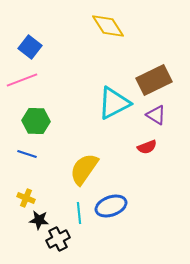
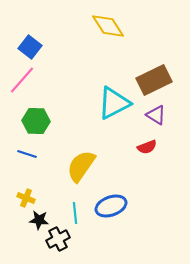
pink line: rotated 28 degrees counterclockwise
yellow semicircle: moved 3 px left, 3 px up
cyan line: moved 4 px left
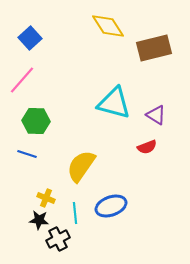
blue square: moved 9 px up; rotated 10 degrees clockwise
brown rectangle: moved 32 px up; rotated 12 degrees clockwise
cyan triangle: rotated 42 degrees clockwise
yellow cross: moved 20 px right
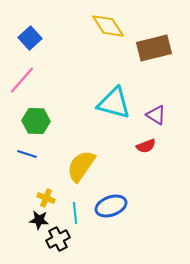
red semicircle: moved 1 px left, 1 px up
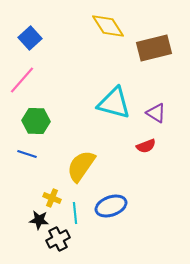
purple triangle: moved 2 px up
yellow cross: moved 6 px right
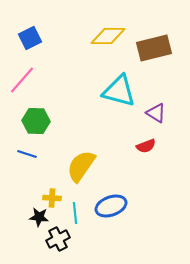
yellow diamond: moved 10 px down; rotated 56 degrees counterclockwise
blue square: rotated 15 degrees clockwise
cyan triangle: moved 5 px right, 12 px up
yellow cross: rotated 18 degrees counterclockwise
black star: moved 3 px up
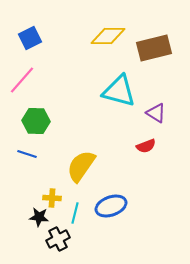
cyan line: rotated 20 degrees clockwise
